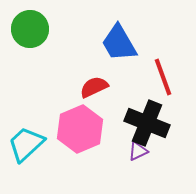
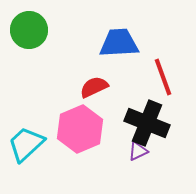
green circle: moved 1 px left, 1 px down
blue trapezoid: rotated 117 degrees clockwise
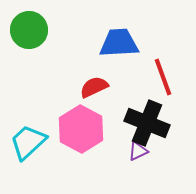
pink hexagon: moved 1 px right; rotated 9 degrees counterclockwise
cyan trapezoid: moved 2 px right, 2 px up
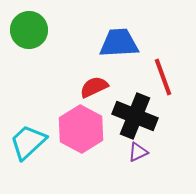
black cross: moved 12 px left, 7 px up
purple triangle: moved 1 px down
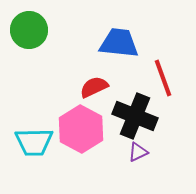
blue trapezoid: rotated 9 degrees clockwise
red line: moved 1 px down
cyan trapezoid: moved 6 px right; rotated 138 degrees counterclockwise
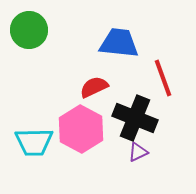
black cross: moved 2 px down
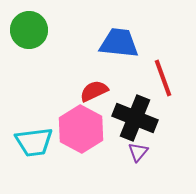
red semicircle: moved 4 px down
cyan trapezoid: rotated 6 degrees counterclockwise
purple triangle: rotated 25 degrees counterclockwise
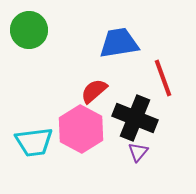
blue trapezoid: rotated 15 degrees counterclockwise
red semicircle: rotated 16 degrees counterclockwise
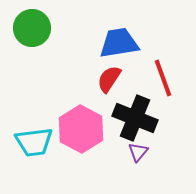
green circle: moved 3 px right, 2 px up
red semicircle: moved 15 px right, 12 px up; rotated 16 degrees counterclockwise
